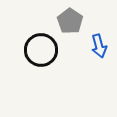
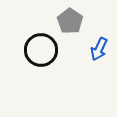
blue arrow: moved 3 px down; rotated 40 degrees clockwise
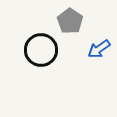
blue arrow: rotated 30 degrees clockwise
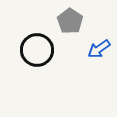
black circle: moved 4 px left
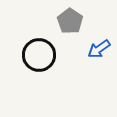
black circle: moved 2 px right, 5 px down
